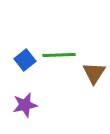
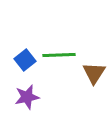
purple star: moved 2 px right, 8 px up
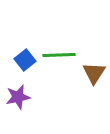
purple star: moved 9 px left
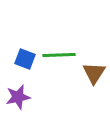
blue square: moved 1 px up; rotated 30 degrees counterclockwise
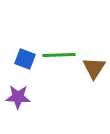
brown triangle: moved 5 px up
purple star: rotated 15 degrees clockwise
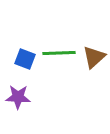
green line: moved 2 px up
brown triangle: moved 11 px up; rotated 15 degrees clockwise
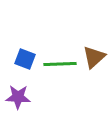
green line: moved 1 px right, 11 px down
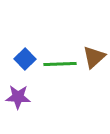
blue square: rotated 25 degrees clockwise
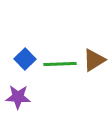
brown triangle: moved 3 px down; rotated 10 degrees clockwise
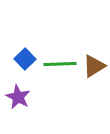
brown triangle: moved 6 px down
purple star: rotated 25 degrees clockwise
